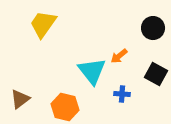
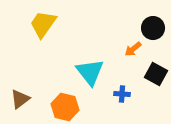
orange arrow: moved 14 px right, 7 px up
cyan triangle: moved 2 px left, 1 px down
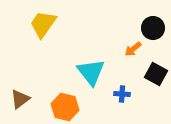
cyan triangle: moved 1 px right
